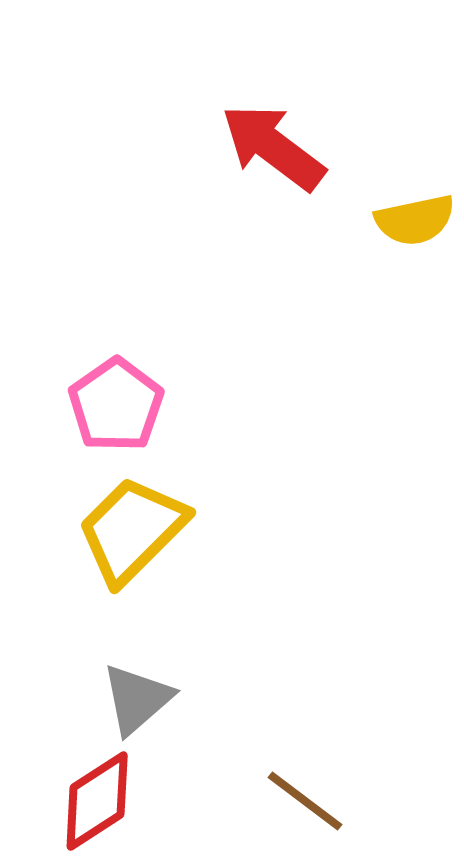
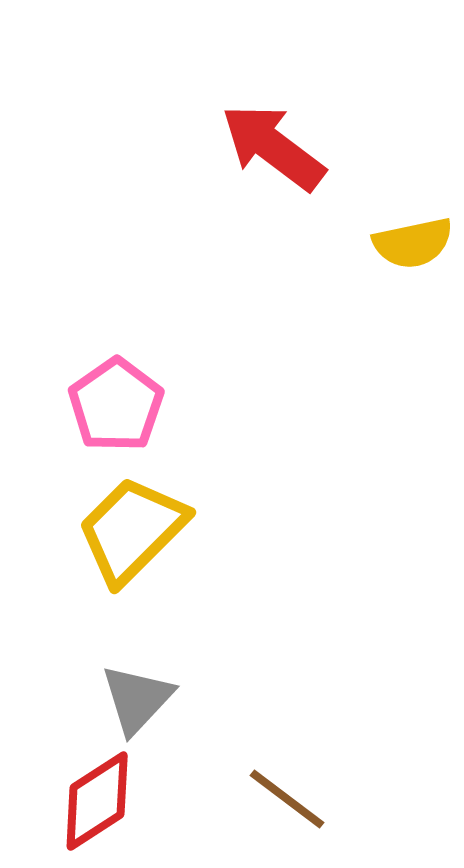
yellow semicircle: moved 2 px left, 23 px down
gray triangle: rotated 6 degrees counterclockwise
brown line: moved 18 px left, 2 px up
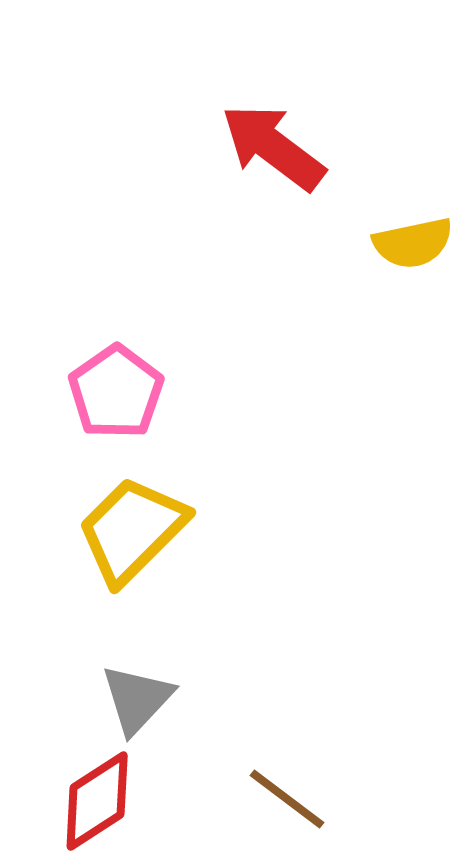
pink pentagon: moved 13 px up
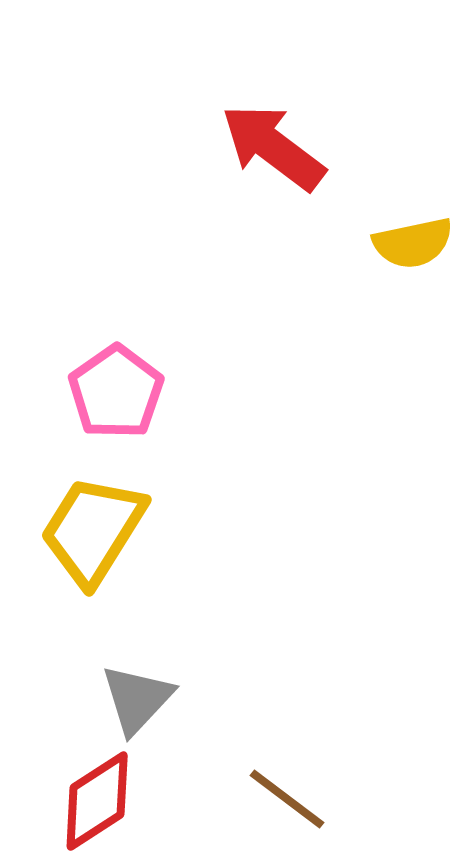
yellow trapezoid: moved 39 px left; rotated 13 degrees counterclockwise
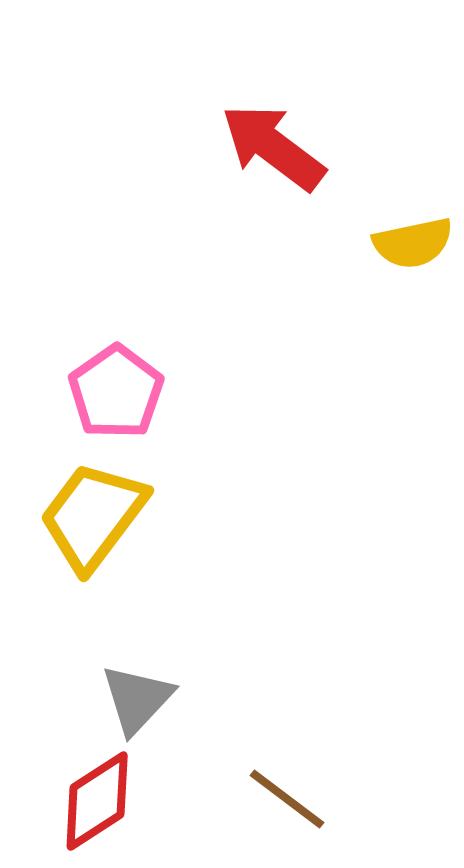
yellow trapezoid: moved 14 px up; rotated 5 degrees clockwise
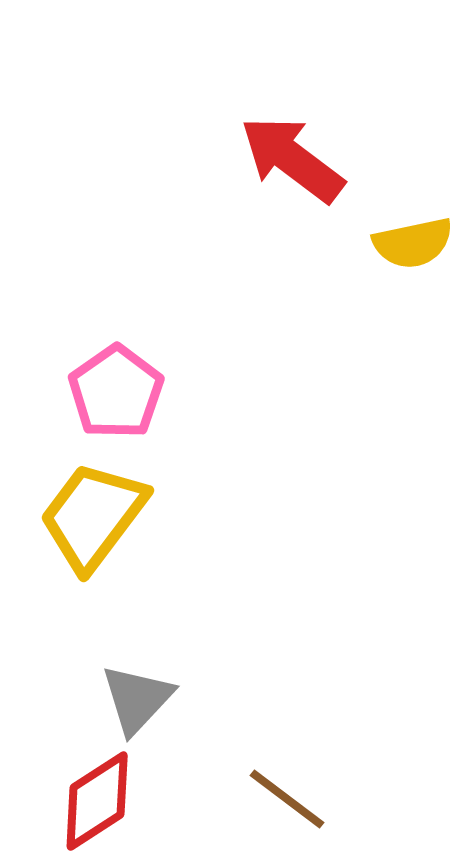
red arrow: moved 19 px right, 12 px down
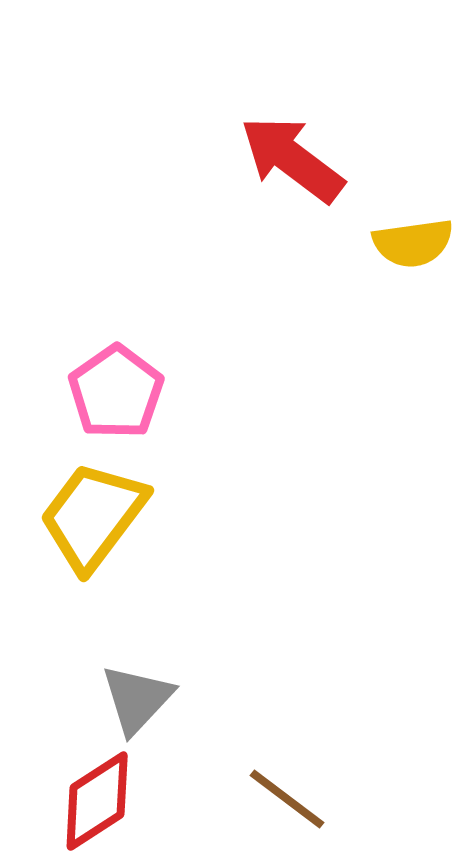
yellow semicircle: rotated 4 degrees clockwise
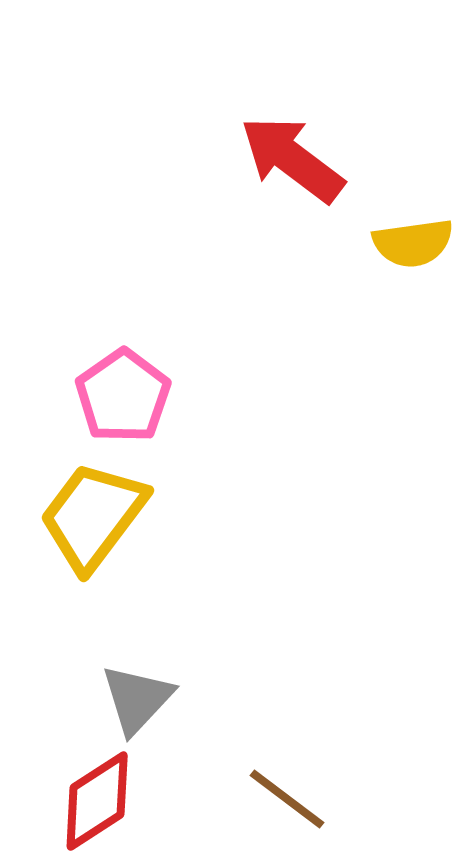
pink pentagon: moved 7 px right, 4 px down
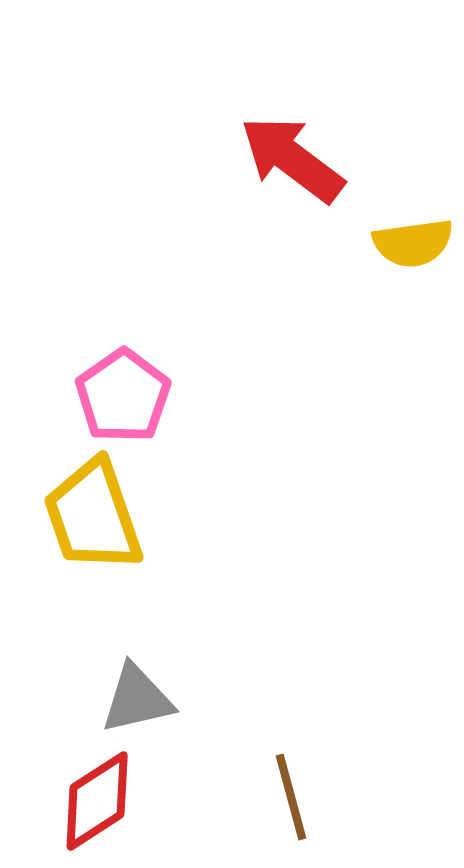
yellow trapezoid: rotated 56 degrees counterclockwise
gray triangle: rotated 34 degrees clockwise
brown line: moved 4 px right, 2 px up; rotated 38 degrees clockwise
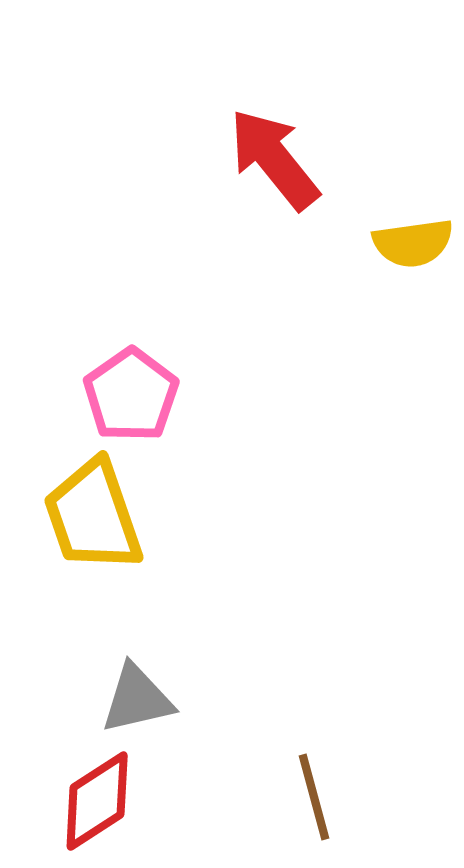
red arrow: moved 18 px left; rotated 14 degrees clockwise
pink pentagon: moved 8 px right, 1 px up
brown line: moved 23 px right
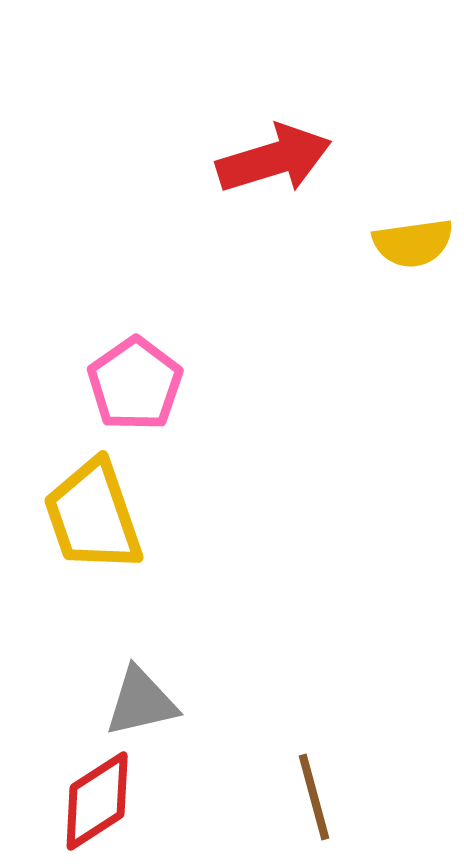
red arrow: rotated 112 degrees clockwise
pink pentagon: moved 4 px right, 11 px up
gray triangle: moved 4 px right, 3 px down
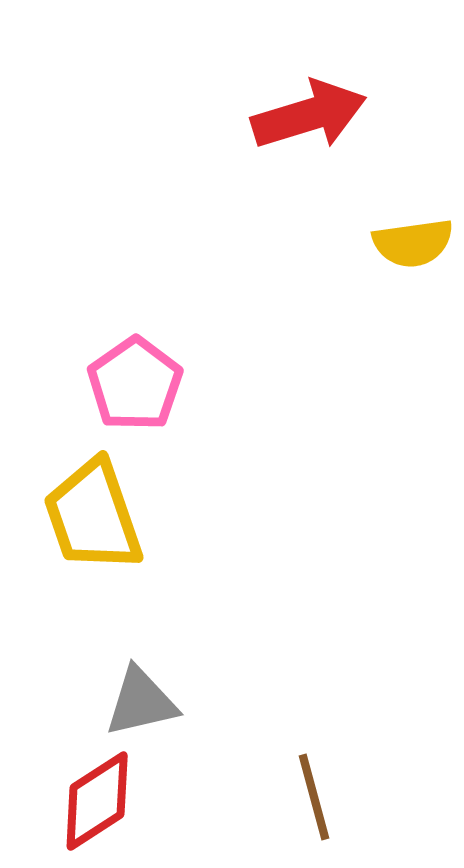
red arrow: moved 35 px right, 44 px up
